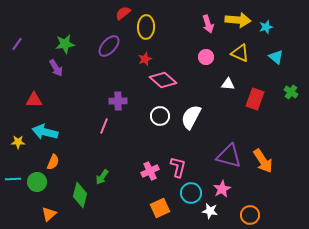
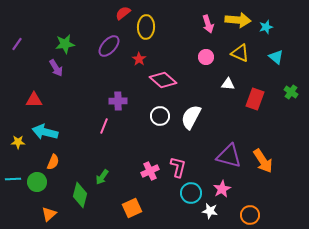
red star: moved 6 px left; rotated 16 degrees counterclockwise
orange square: moved 28 px left
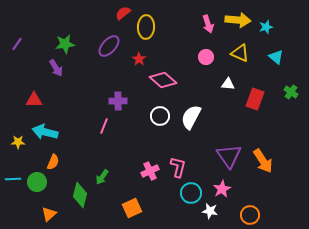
purple triangle: rotated 40 degrees clockwise
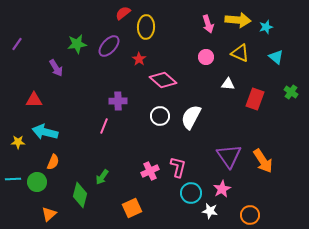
green star: moved 12 px right
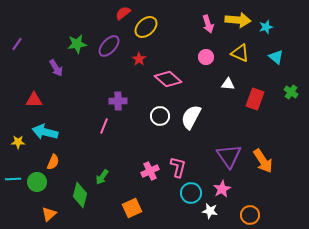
yellow ellipse: rotated 45 degrees clockwise
pink diamond: moved 5 px right, 1 px up
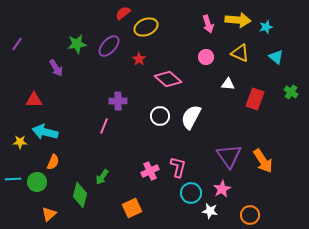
yellow ellipse: rotated 20 degrees clockwise
yellow star: moved 2 px right
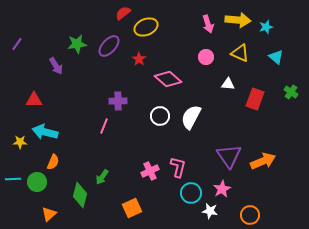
purple arrow: moved 2 px up
orange arrow: rotated 80 degrees counterclockwise
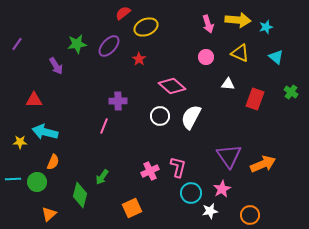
pink diamond: moved 4 px right, 7 px down
orange arrow: moved 3 px down
white star: rotated 21 degrees counterclockwise
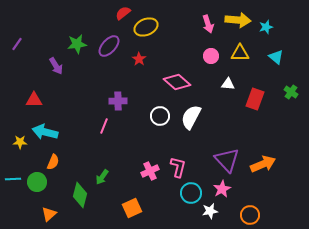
yellow triangle: rotated 24 degrees counterclockwise
pink circle: moved 5 px right, 1 px up
pink diamond: moved 5 px right, 4 px up
purple triangle: moved 2 px left, 4 px down; rotated 8 degrees counterclockwise
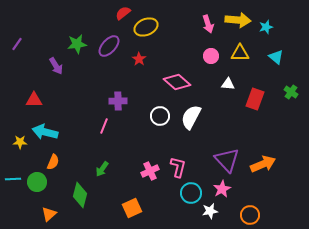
green arrow: moved 8 px up
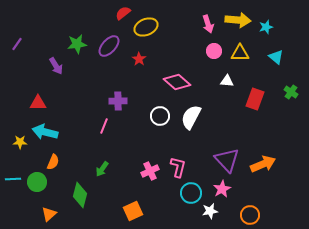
pink circle: moved 3 px right, 5 px up
white triangle: moved 1 px left, 3 px up
red triangle: moved 4 px right, 3 px down
orange square: moved 1 px right, 3 px down
